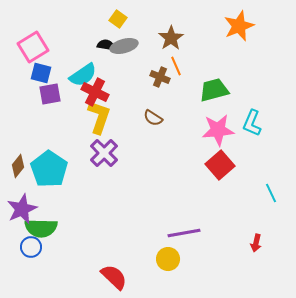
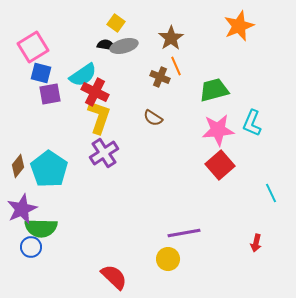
yellow square: moved 2 px left, 4 px down
purple cross: rotated 12 degrees clockwise
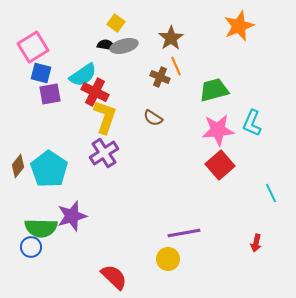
yellow L-shape: moved 6 px right
purple star: moved 50 px right, 7 px down; rotated 8 degrees clockwise
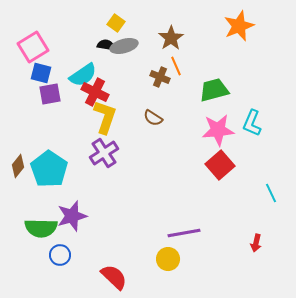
blue circle: moved 29 px right, 8 px down
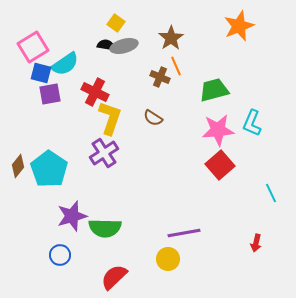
cyan semicircle: moved 18 px left, 11 px up
yellow L-shape: moved 5 px right, 1 px down
green semicircle: moved 64 px right
red semicircle: rotated 88 degrees counterclockwise
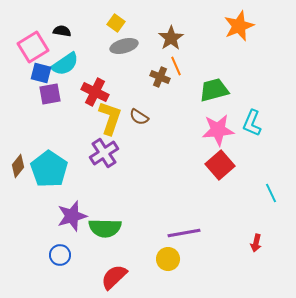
black semicircle: moved 44 px left, 14 px up
brown semicircle: moved 14 px left, 1 px up
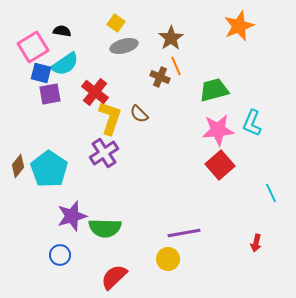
red cross: rotated 12 degrees clockwise
brown semicircle: moved 3 px up; rotated 12 degrees clockwise
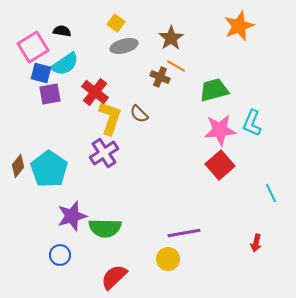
orange line: rotated 36 degrees counterclockwise
pink star: moved 2 px right
